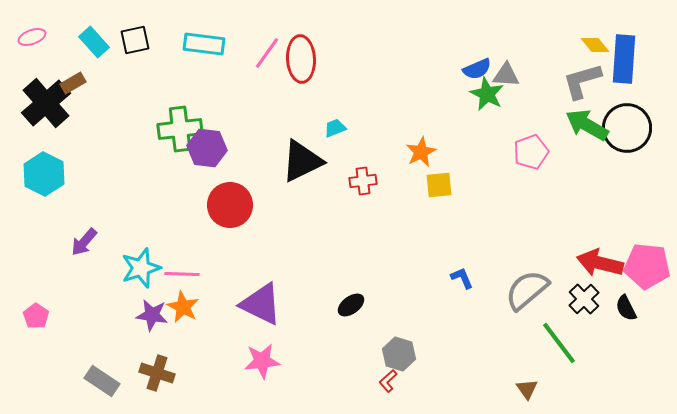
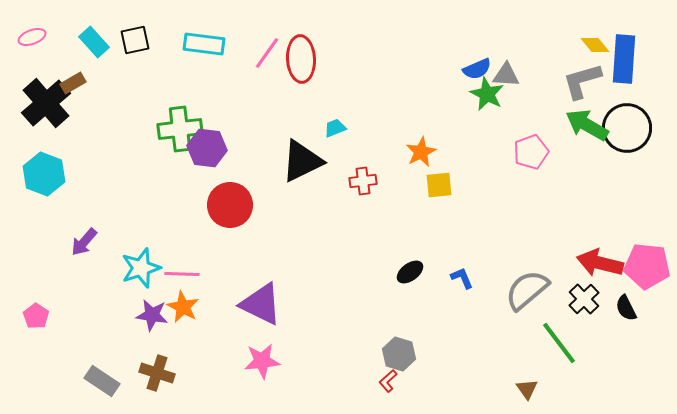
cyan hexagon at (44, 174): rotated 6 degrees counterclockwise
black ellipse at (351, 305): moved 59 px right, 33 px up
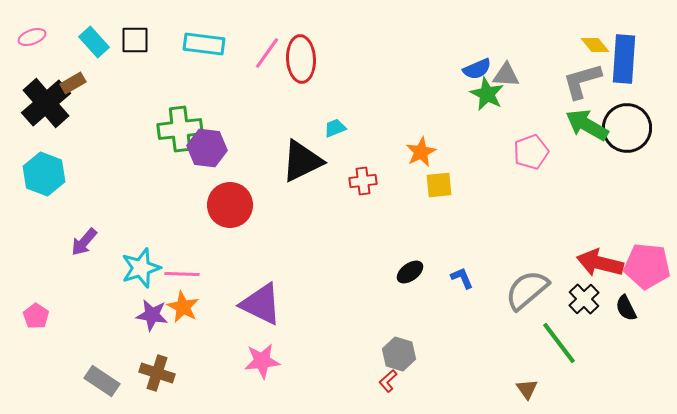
black square at (135, 40): rotated 12 degrees clockwise
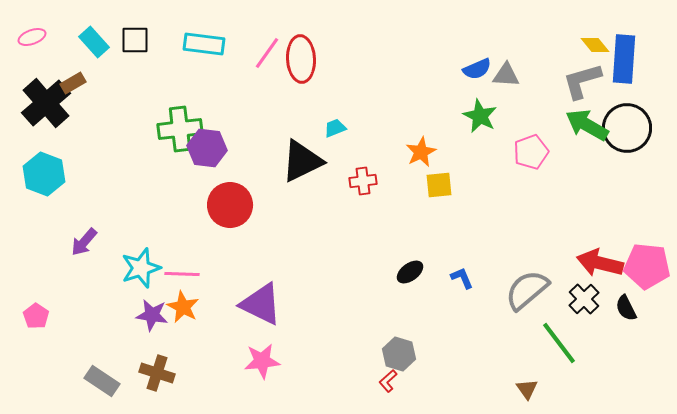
green star at (487, 94): moved 7 px left, 22 px down
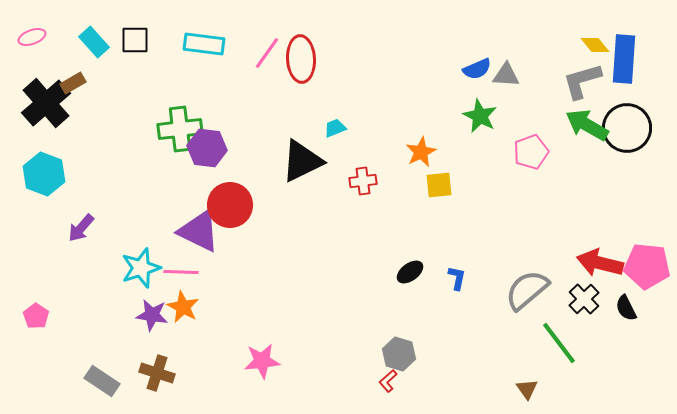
purple arrow at (84, 242): moved 3 px left, 14 px up
pink line at (182, 274): moved 1 px left, 2 px up
blue L-shape at (462, 278): moved 5 px left; rotated 35 degrees clockwise
purple triangle at (261, 304): moved 62 px left, 73 px up
